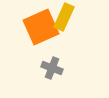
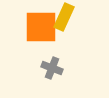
orange square: rotated 24 degrees clockwise
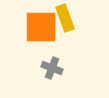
yellow rectangle: moved 1 px right, 1 px down; rotated 44 degrees counterclockwise
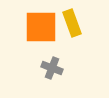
yellow rectangle: moved 7 px right, 5 px down
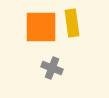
yellow rectangle: rotated 12 degrees clockwise
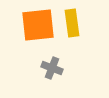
orange square: moved 3 px left, 2 px up; rotated 6 degrees counterclockwise
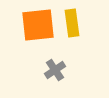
gray cross: moved 3 px right, 2 px down; rotated 35 degrees clockwise
